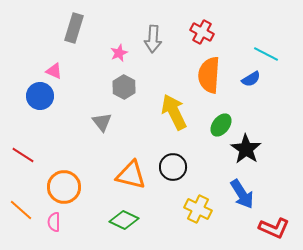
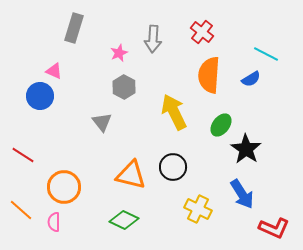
red cross: rotated 10 degrees clockwise
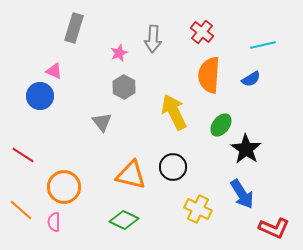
cyan line: moved 3 px left, 9 px up; rotated 40 degrees counterclockwise
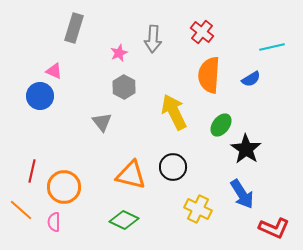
cyan line: moved 9 px right, 2 px down
red line: moved 9 px right, 16 px down; rotated 70 degrees clockwise
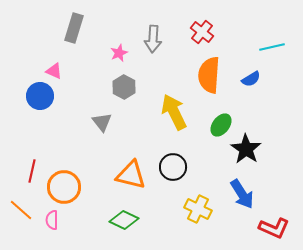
pink semicircle: moved 2 px left, 2 px up
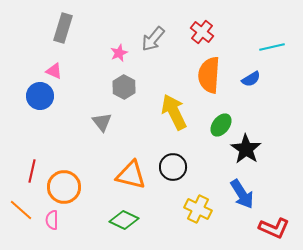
gray rectangle: moved 11 px left
gray arrow: rotated 36 degrees clockwise
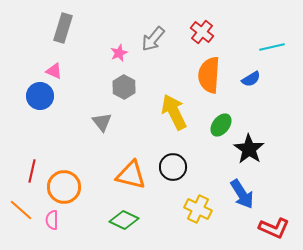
black star: moved 3 px right
